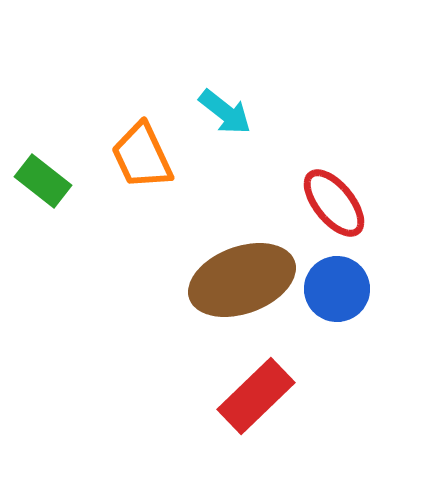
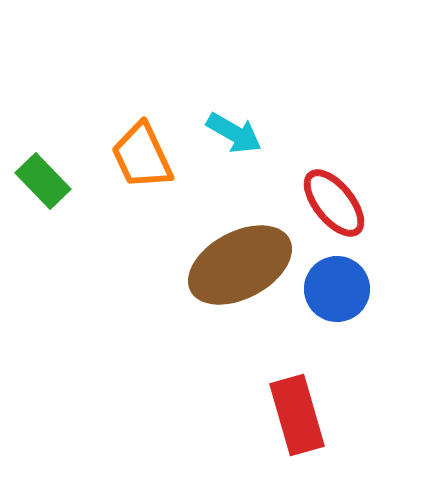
cyan arrow: moved 9 px right, 21 px down; rotated 8 degrees counterclockwise
green rectangle: rotated 8 degrees clockwise
brown ellipse: moved 2 px left, 15 px up; rotated 8 degrees counterclockwise
red rectangle: moved 41 px right, 19 px down; rotated 62 degrees counterclockwise
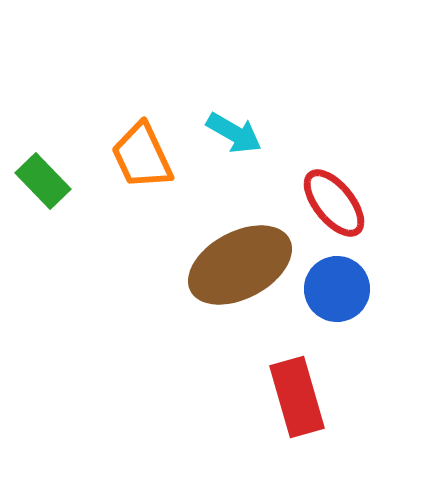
red rectangle: moved 18 px up
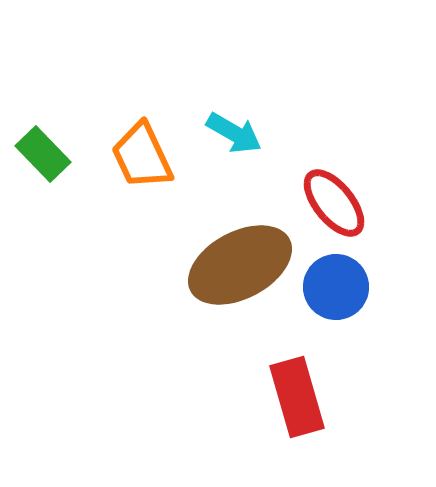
green rectangle: moved 27 px up
blue circle: moved 1 px left, 2 px up
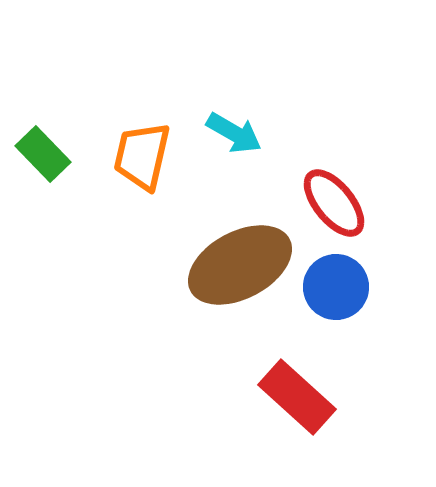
orange trapezoid: rotated 38 degrees clockwise
red rectangle: rotated 32 degrees counterclockwise
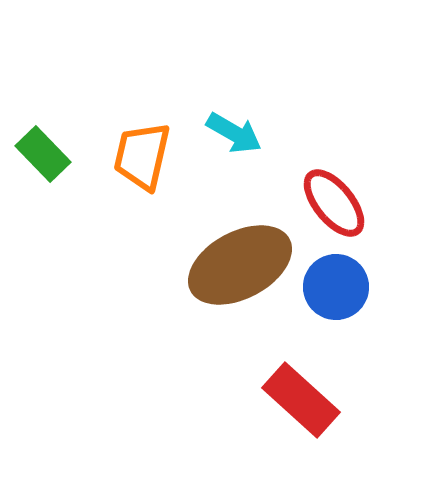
red rectangle: moved 4 px right, 3 px down
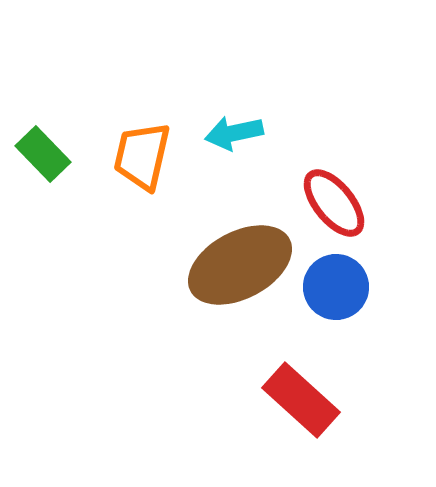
cyan arrow: rotated 138 degrees clockwise
